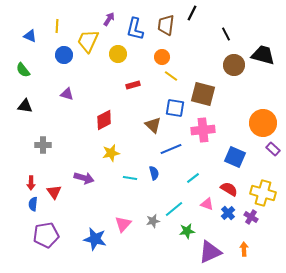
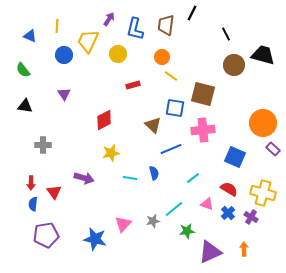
purple triangle at (67, 94): moved 3 px left; rotated 40 degrees clockwise
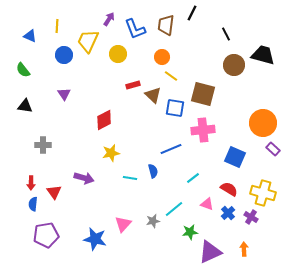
blue L-shape at (135, 29): rotated 35 degrees counterclockwise
brown triangle at (153, 125): moved 30 px up
blue semicircle at (154, 173): moved 1 px left, 2 px up
green star at (187, 231): moved 3 px right, 1 px down
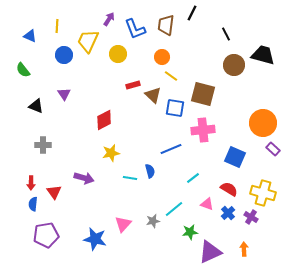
black triangle at (25, 106): moved 11 px right; rotated 14 degrees clockwise
blue semicircle at (153, 171): moved 3 px left
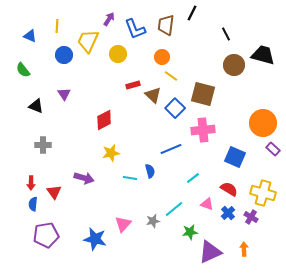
blue square at (175, 108): rotated 36 degrees clockwise
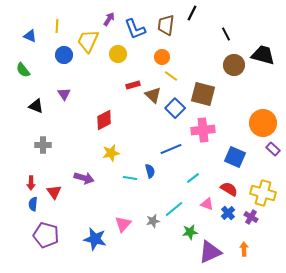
purple pentagon at (46, 235): rotated 25 degrees clockwise
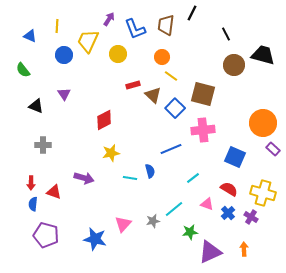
red triangle at (54, 192): rotated 35 degrees counterclockwise
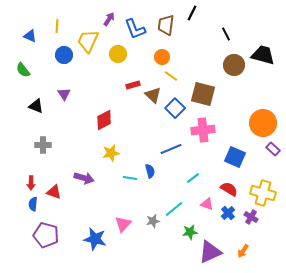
orange arrow at (244, 249): moved 1 px left, 2 px down; rotated 144 degrees counterclockwise
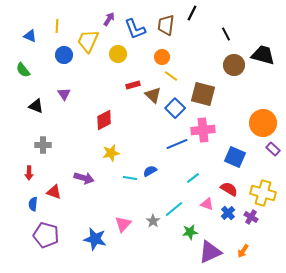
blue line at (171, 149): moved 6 px right, 5 px up
blue semicircle at (150, 171): rotated 104 degrees counterclockwise
red arrow at (31, 183): moved 2 px left, 10 px up
gray star at (153, 221): rotated 24 degrees counterclockwise
